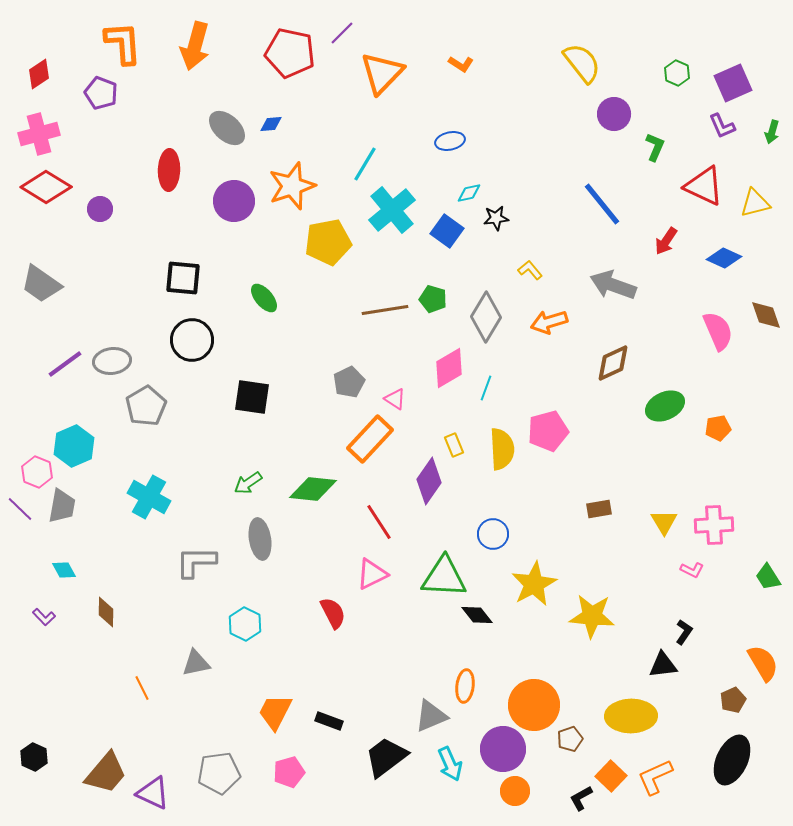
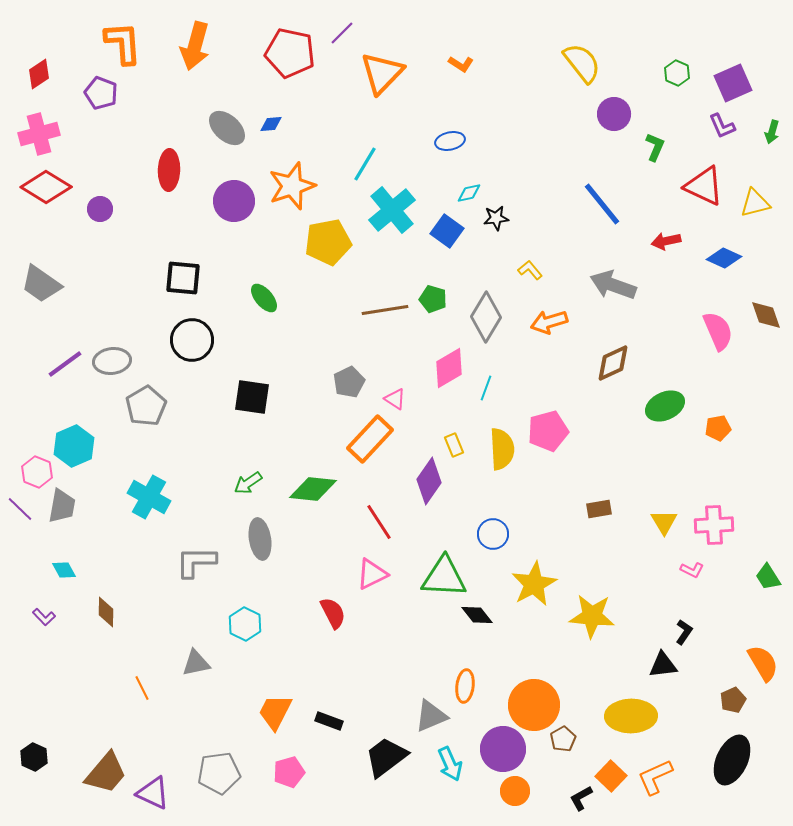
red arrow at (666, 241): rotated 44 degrees clockwise
brown pentagon at (570, 739): moved 7 px left; rotated 10 degrees counterclockwise
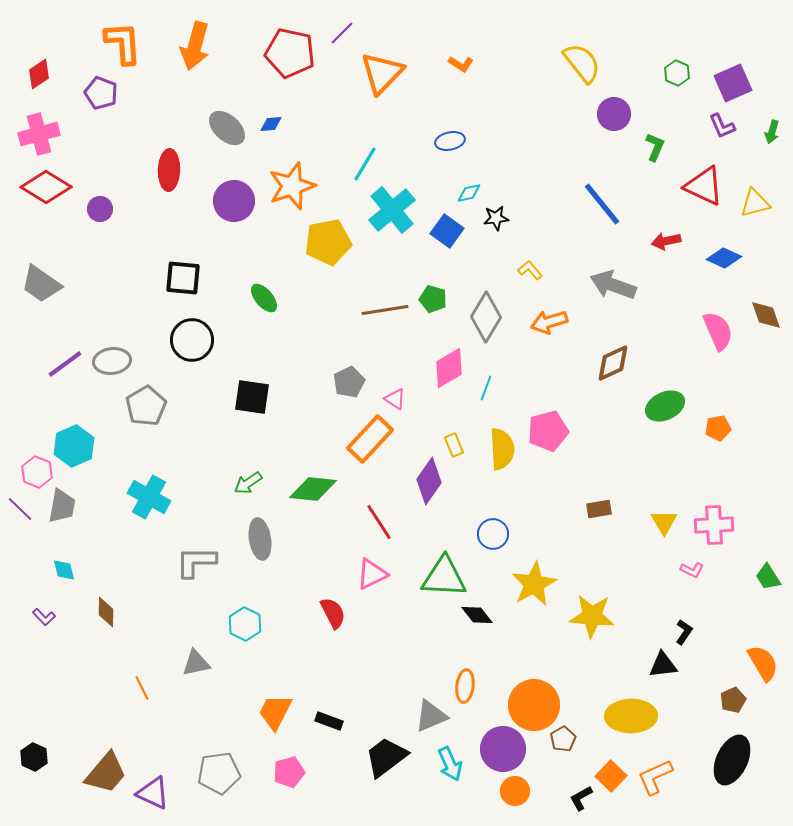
cyan diamond at (64, 570): rotated 15 degrees clockwise
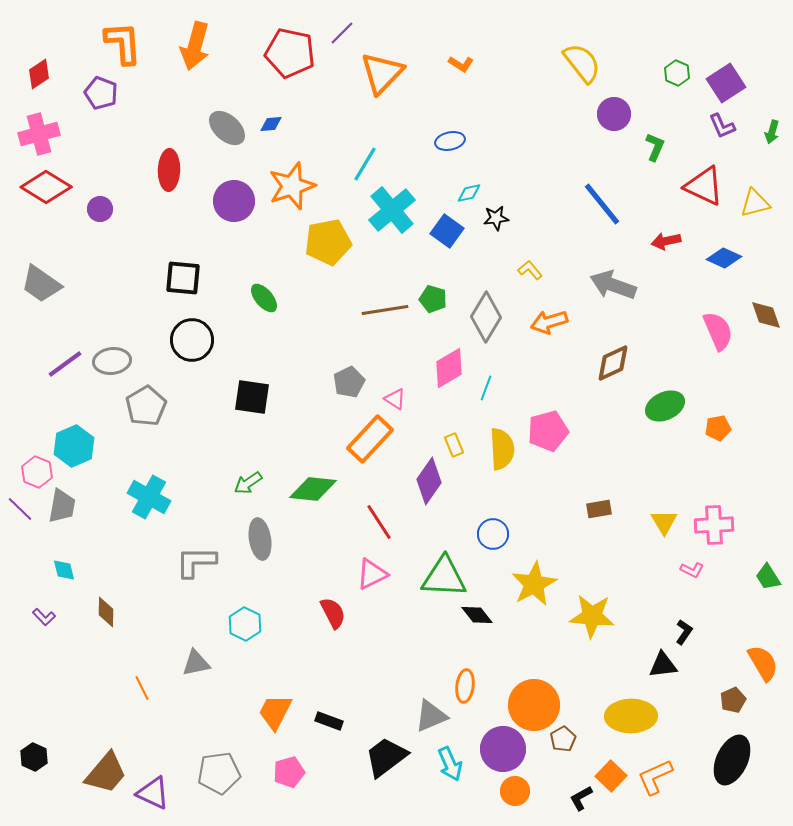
purple square at (733, 83): moved 7 px left; rotated 9 degrees counterclockwise
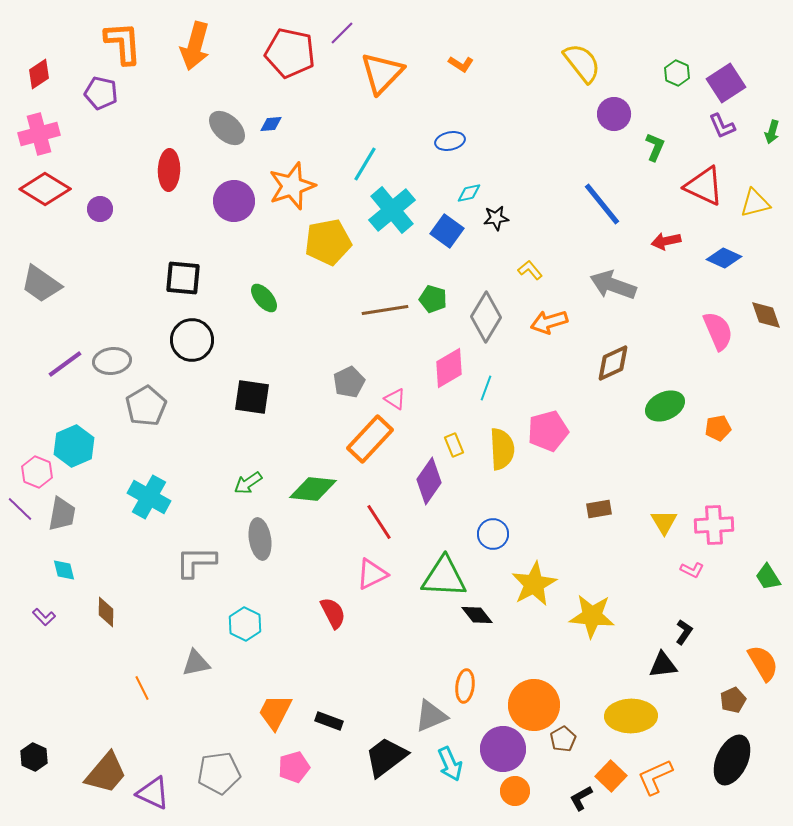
purple pentagon at (101, 93): rotated 8 degrees counterclockwise
red diamond at (46, 187): moved 1 px left, 2 px down
gray trapezoid at (62, 506): moved 8 px down
pink pentagon at (289, 772): moved 5 px right, 5 px up
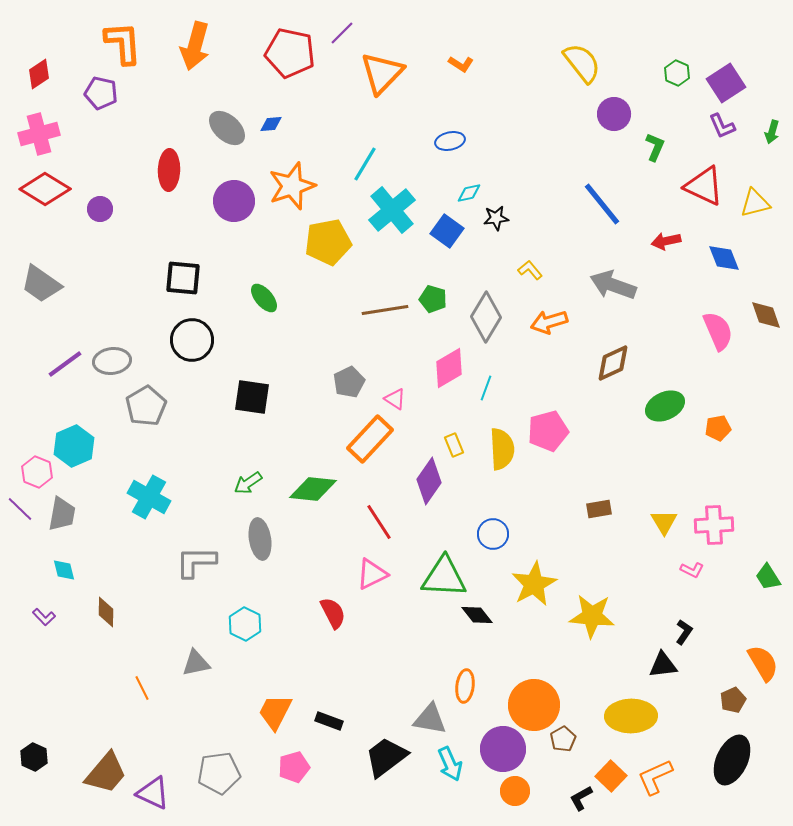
blue diamond at (724, 258): rotated 44 degrees clockwise
gray triangle at (431, 716): moved 1 px left, 3 px down; rotated 33 degrees clockwise
